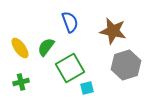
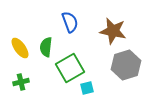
green semicircle: rotated 30 degrees counterclockwise
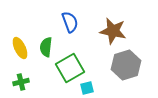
yellow ellipse: rotated 10 degrees clockwise
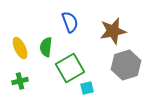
brown star: rotated 24 degrees counterclockwise
green cross: moved 1 px left, 1 px up
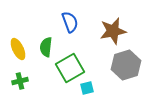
yellow ellipse: moved 2 px left, 1 px down
